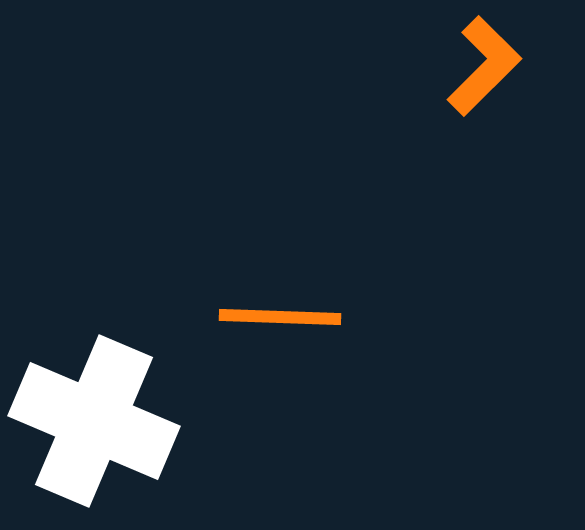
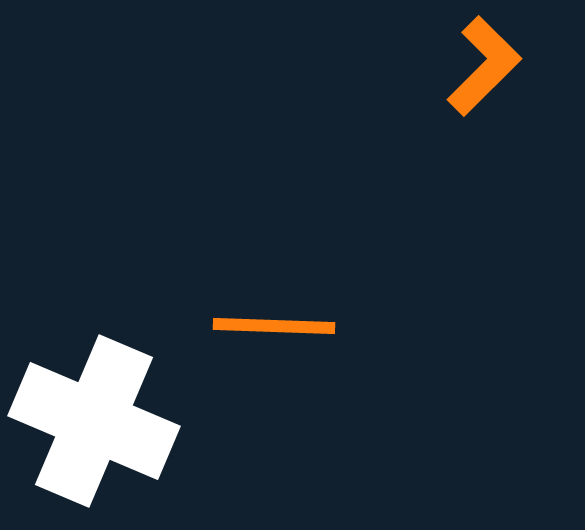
orange line: moved 6 px left, 9 px down
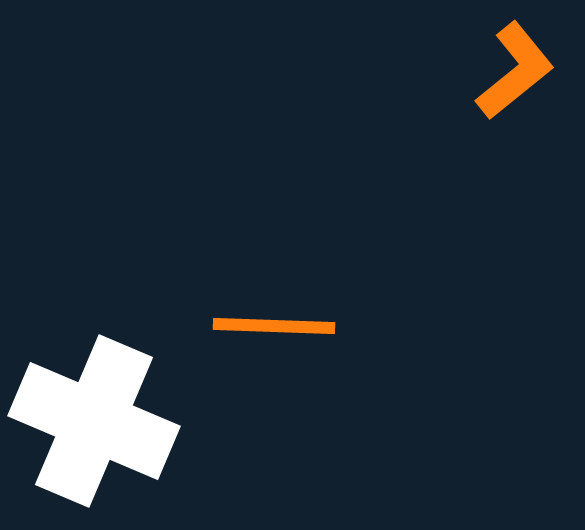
orange L-shape: moved 31 px right, 5 px down; rotated 6 degrees clockwise
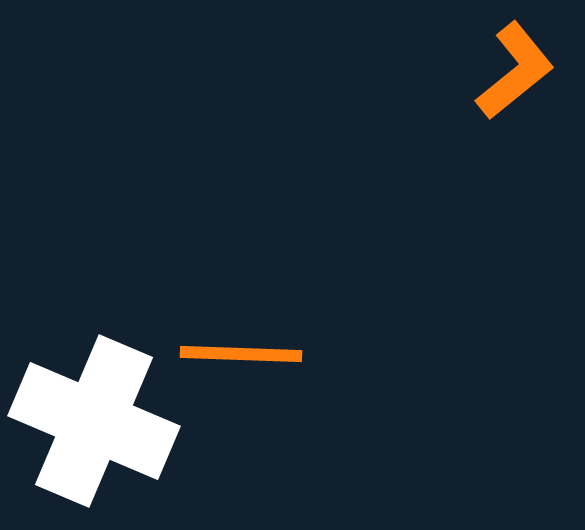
orange line: moved 33 px left, 28 px down
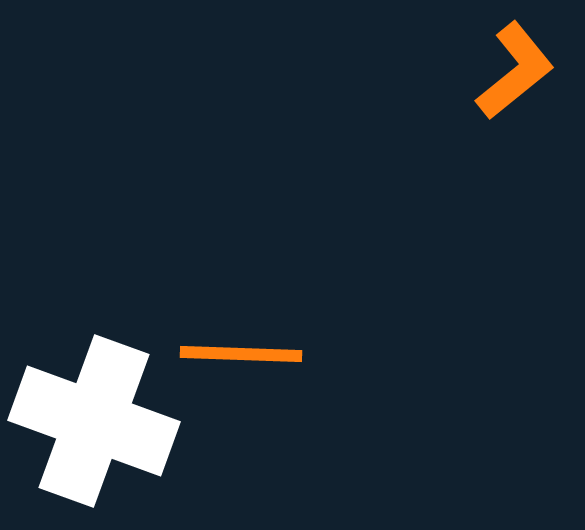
white cross: rotated 3 degrees counterclockwise
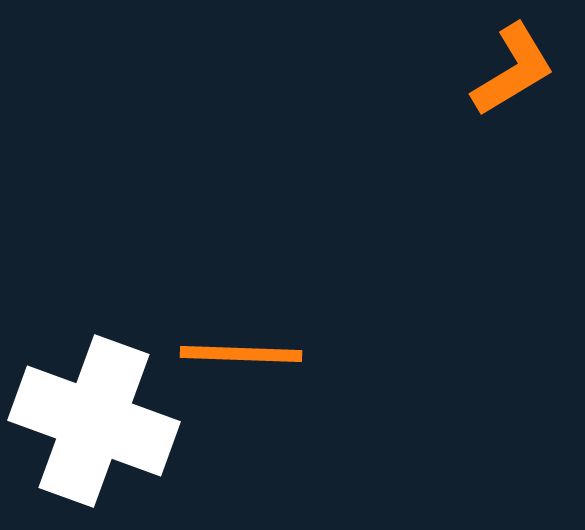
orange L-shape: moved 2 px left, 1 px up; rotated 8 degrees clockwise
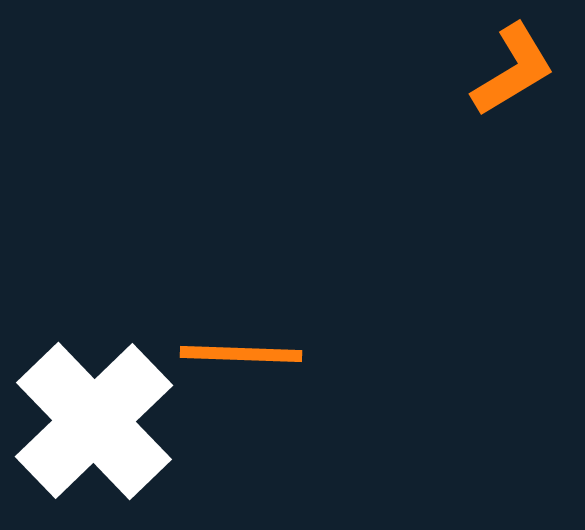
white cross: rotated 26 degrees clockwise
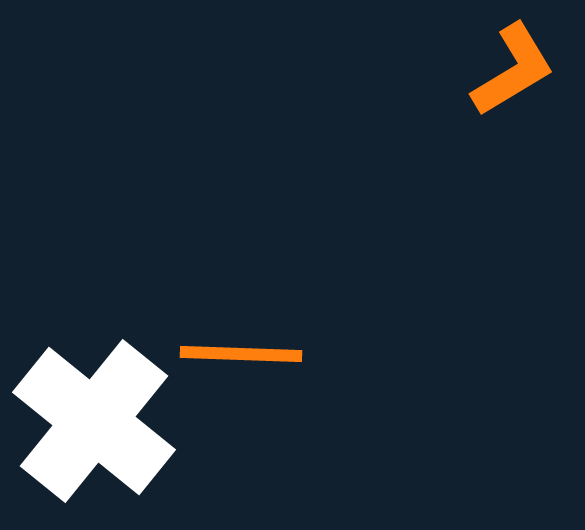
white cross: rotated 7 degrees counterclockwise
